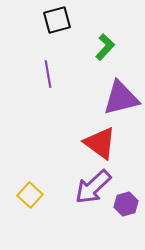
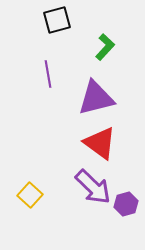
purple triangle: moved 25 px left
purple arrow: rotated 93 degrees counterclockwise
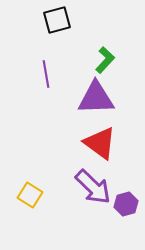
green L-shape: moved 13 px down
purple line: moved 2 px left
purple triangle: rotated 12 degrees clockwise
yellow square: rotated 10 degrees counterclockwise
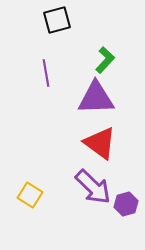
purple line: moved 1 px up
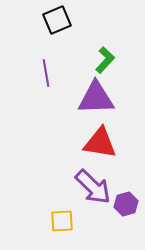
black square: rotated 8 degrees counterclockwise
red triangle: rotated 27 degrees counterclockwise
yellow square: moved 32 px right, 26 px down; rotated 35 degrees counterclockwise
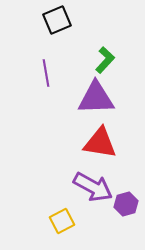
purple arrow: rotated 15 degrees counterclockwise
yellow square: rotated 25 degrees counterclockwise
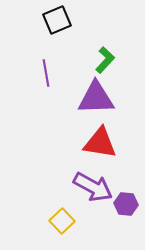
purple hexagon: rotated 20 degrees clockwise
yellow square: rotated 15 degrees counterclockwise
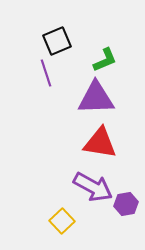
black square: moved 21 px down
green L-shape: rotated 24 degrees clockwise
purple line: rotated 8 degrees counterclockwise
purple hexagon: rotated 15 degrees counterclockwise
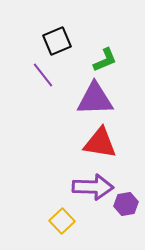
purple line: moved 3 px left, 2 px down; rotated 20 degrees counterclockwise
purple triangle: moved 1 px left, 1 px down
purple arrow: rotated 27 degrees counterclockwise
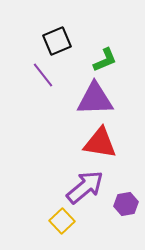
purple arrow: moved 8 px left; rotated 42 degrees counterclockwise
